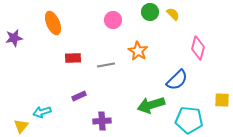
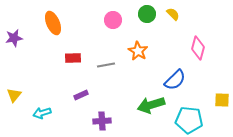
green circle: moved 3 px left, 2 px down
blue semicircle: moved 2 px left
purple rectangle: moved 2 px right, 1 px up
cyan arrow: moved 1 px down
yellow triangle: moved 7 px left, 31 px up
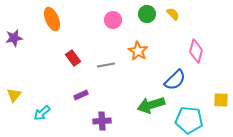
orange ellipse: moved 1 px left, 4 px up
pink diamond: moved 2 px left, 3 px down
red rectangle: rotated 56 degrees clockwise
yellow square: moved 1 px left
cyan arrow: rotated 24 degrees counterclockwise
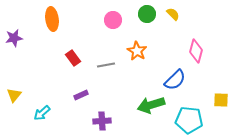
orange ellipse: rotated 15 degrees clockwise
orange star: moved 1 px left
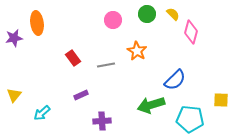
orange ellipse: moved 15 px left, 4 px down
pink diamond: moved 5 px left, 19 px up
cyan pentagon: moved 1 px right, 1 px up
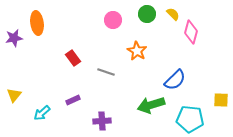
gray line: moved 7 px down; rotated 30 degrees clockwise
purple rectangle: moved 8 px left, 5 px down
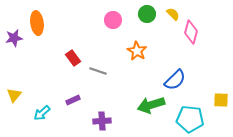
gray line: moved 8 px left, 1 px up
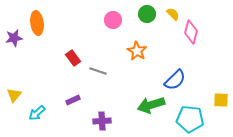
cyan arrow: moved 5 px left
